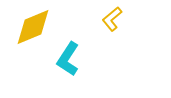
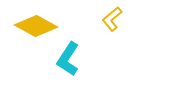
yellow diamond: moved 3 px right, 1 px up; rotated 51 degrees clockwise
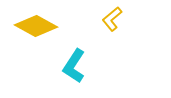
cyan L-shape: moved 6 px right, 7 px down
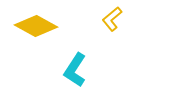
cyan L-shape: moved 1 px right, 4 px down
